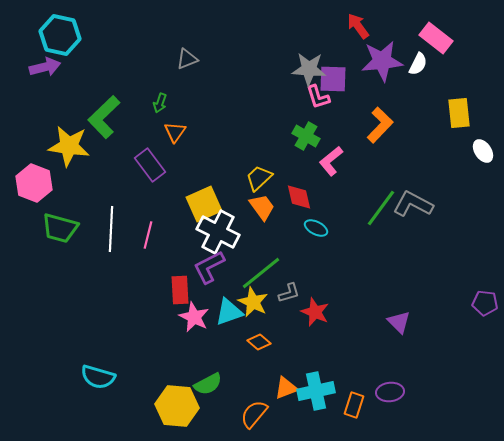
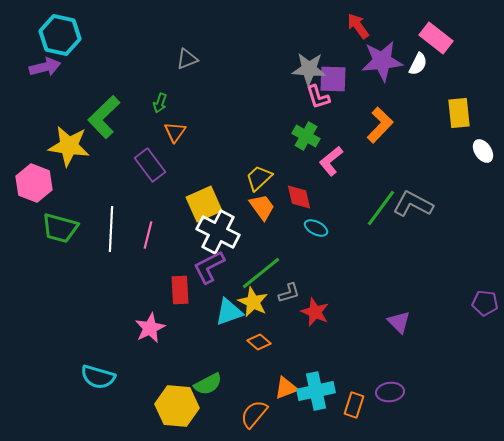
pink star at (194, 317): moved 44 px left, 11 px down; rotated 20 degrees clockwise
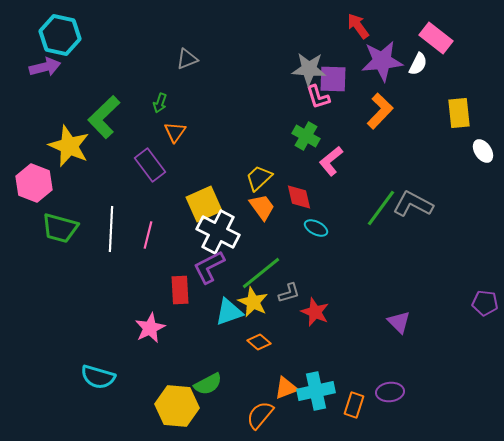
orange L-shape at (380, 125): moved 14 px up
yellow star at (69, 146): rotated 15 degrees clockwise
orange semicircle at (254, 414): moved 6 px right, 1 px down
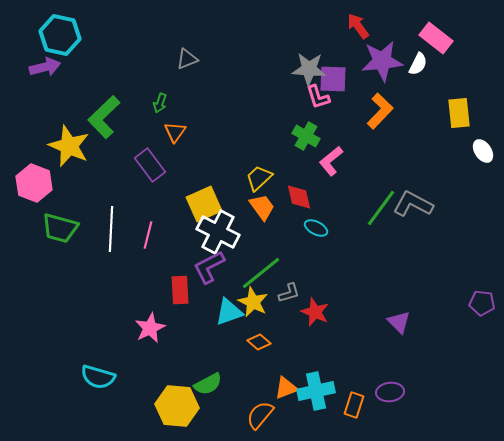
purple pentagon at (485, 303): moved 3 px left
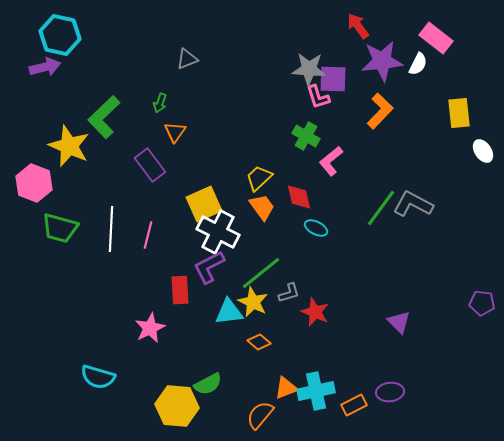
cyan triangle at (229, 312): rotated 12 degrees clockwise
orange rectangle at (354, 405): rotated 45 degrees clockwise
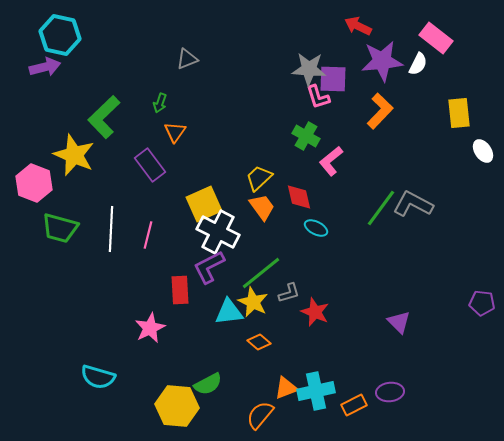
red arrow at (358, 26): rotated 28 degrees counterclockwise
yellow star at (69, 146): moved 5 px right, 9 px down
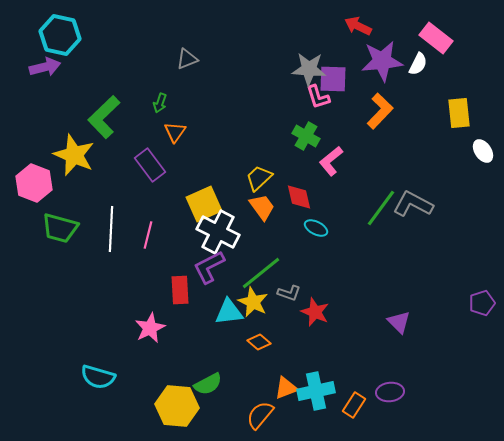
gray L-shape at (289, 293): rotated 35 degrees clockwise
purple pentagon at (482, 303): rotated 25 degrees counterclockwise
orange rectangle at (354, 405): rotated 30 degrees counterclockwise
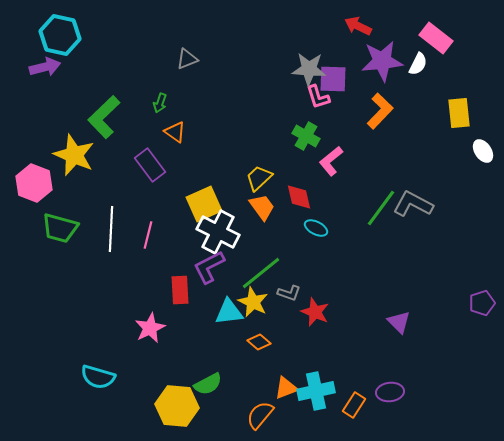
orange triangle at (175, 132): rotated 30 degrees counterclockwise
